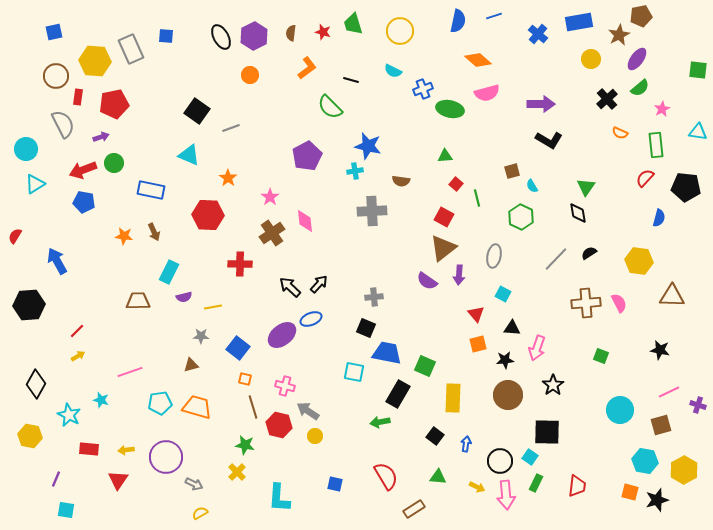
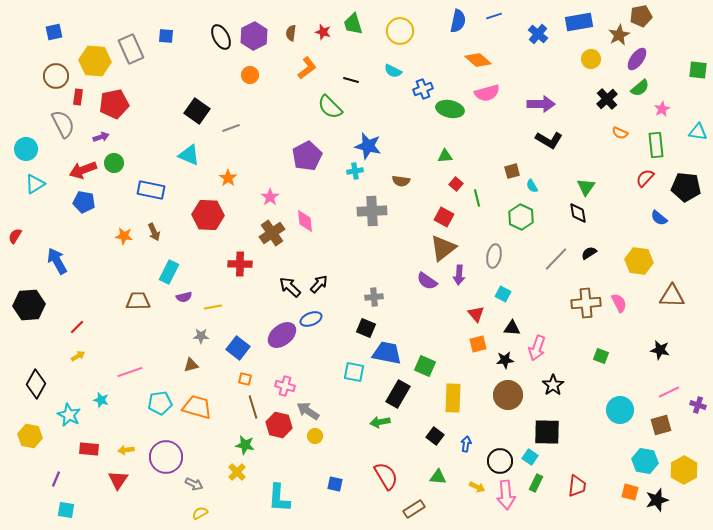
blue semicircle at (659, 218): rotated 114 degrees clockwise
red line at (77, 331): moved 4 px up
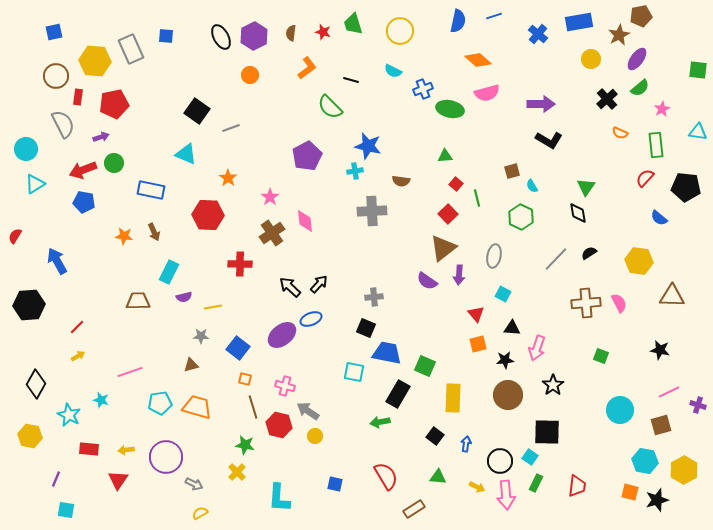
cyan triangle at (189, 155): moved 3 px left, 1 px up
red square at (444, 217): moved 4 px right, 3 px up; rotated 18 degrees clockwise
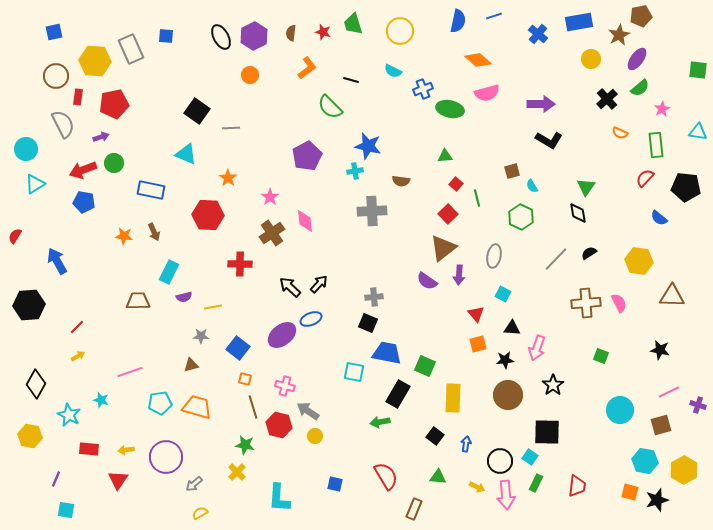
gray line at (231, 128): rotated 18 degrees clockwise
black square at (366, 328): moved 2 px right, 5 px up
gray arrow at (194, 484): rotated 114 degrees clockwise
brown rectangle at (414, 509): rotated 35 degrees counterclockwise
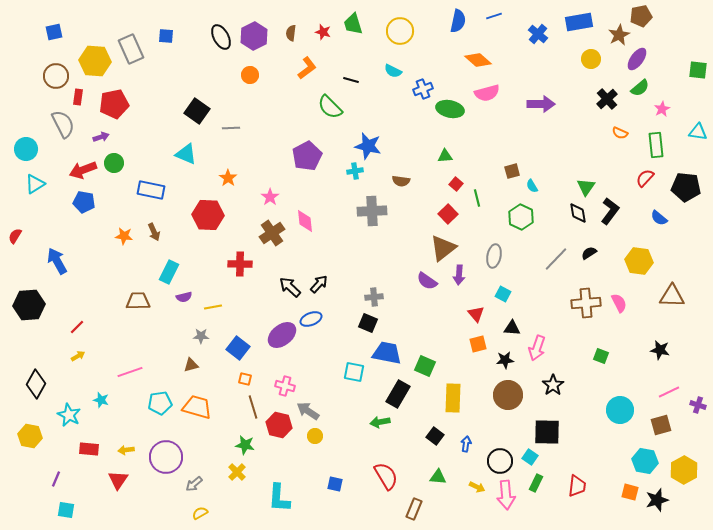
black L-shape at (549, 140): moved 61 px right, 71 px down; rotated 84 degrees counterclockwise
